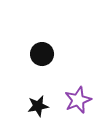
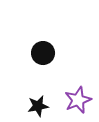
black circle: moved 1 px right, 1 px up
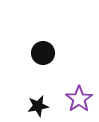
purple star: moved 1 px right, 1 px up; rotated 12 degrees counterclockwise
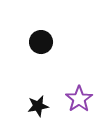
black circle: moved 2 px left, 11 px up
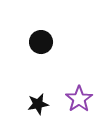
black star: moved 2 px up
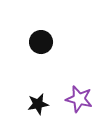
purple star: rotated 24 degrees counterclockwise
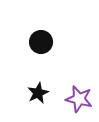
black star: moved 11 px up; rotated 15 degrees counterclockwise
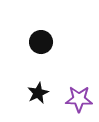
purple star: rotated 12 degrees counterclockwise
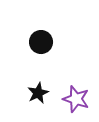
purple star: moved 3 px left; rotated 16 degrees clockwise
